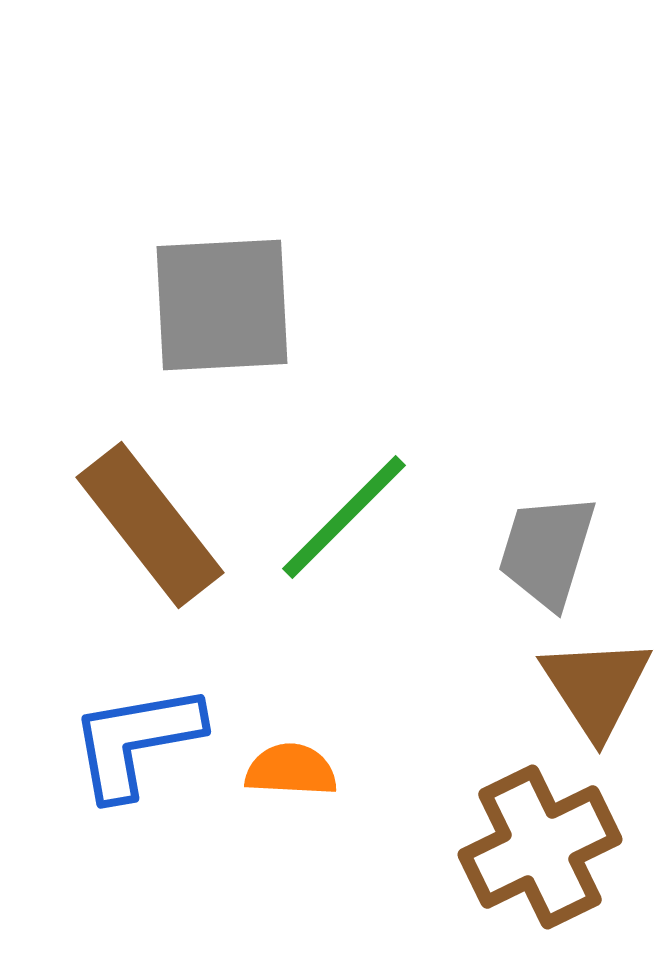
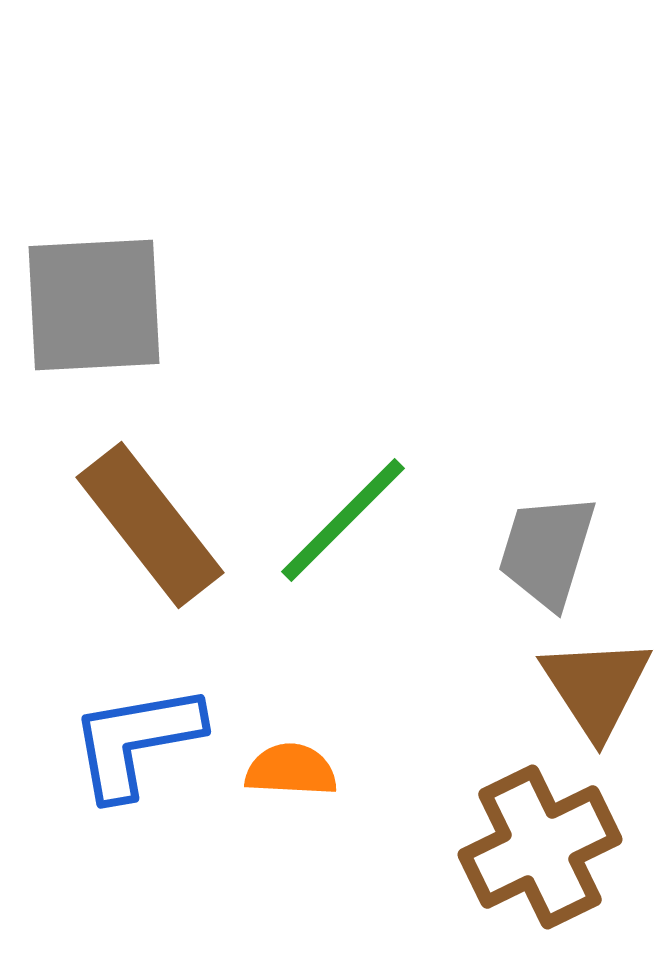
gray square: moved 128 px left
green line: moved 1 px left, 3 px down
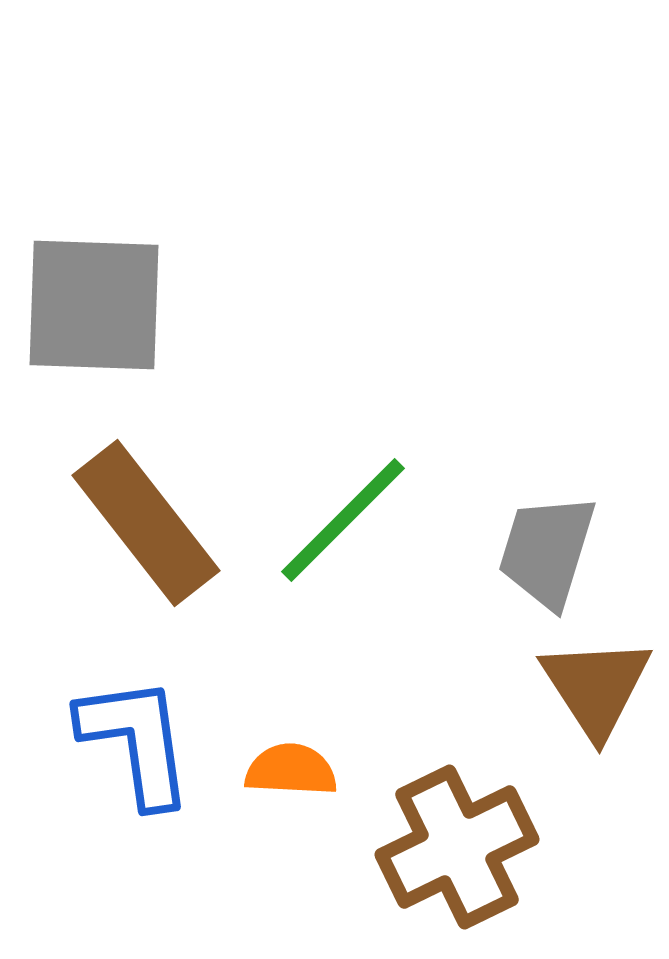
gray square: rotated 5 degrees clockwise
brown rectangle: moved 4 px left, 2 px up
blue L-shape: rotated 92 degrees clockwise
brown cross: moved 83 px left
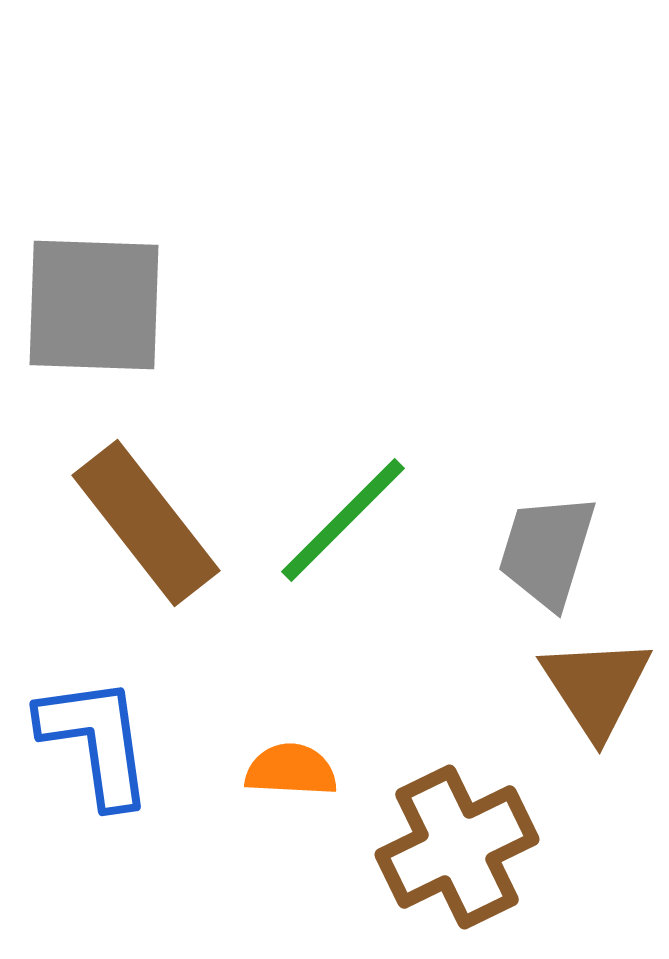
blue L-shape: moved 40 px left
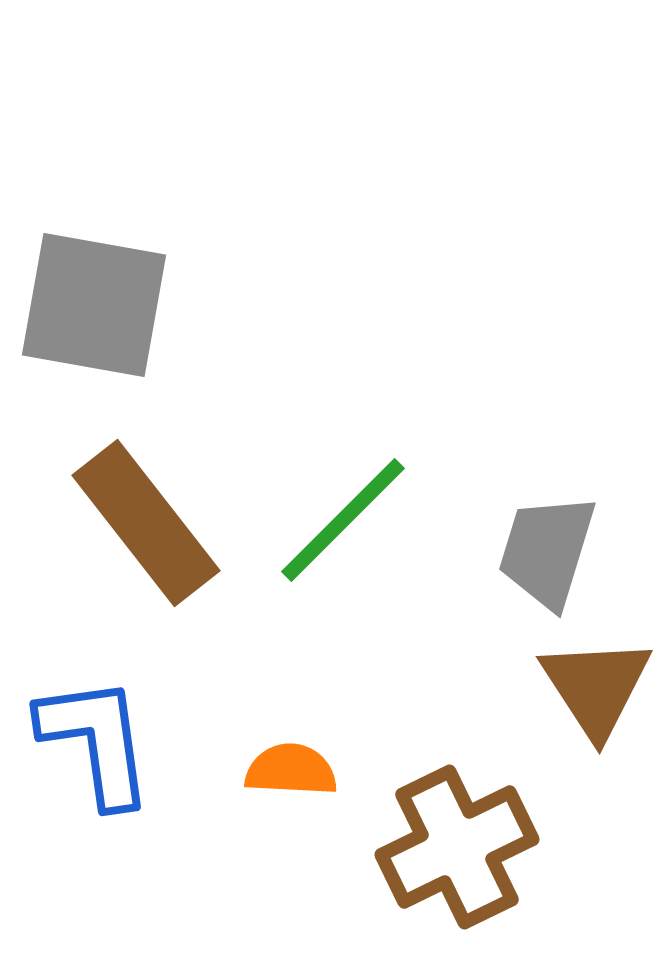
gray square: rotated 8 degrees clockwise
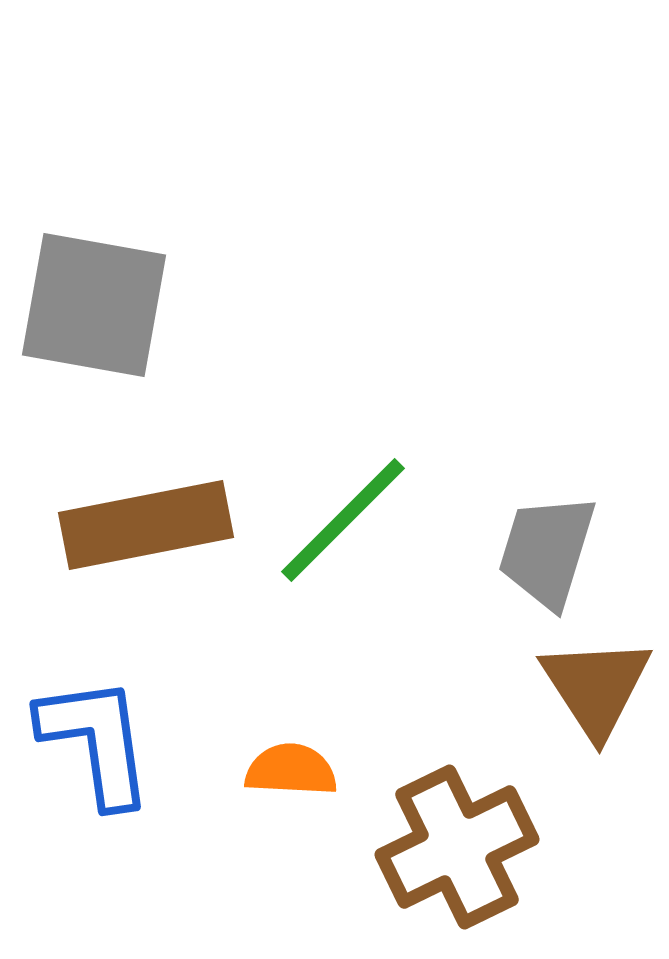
brown rectangle: moved 2 px down; rotated 63 degrees counterclockwise
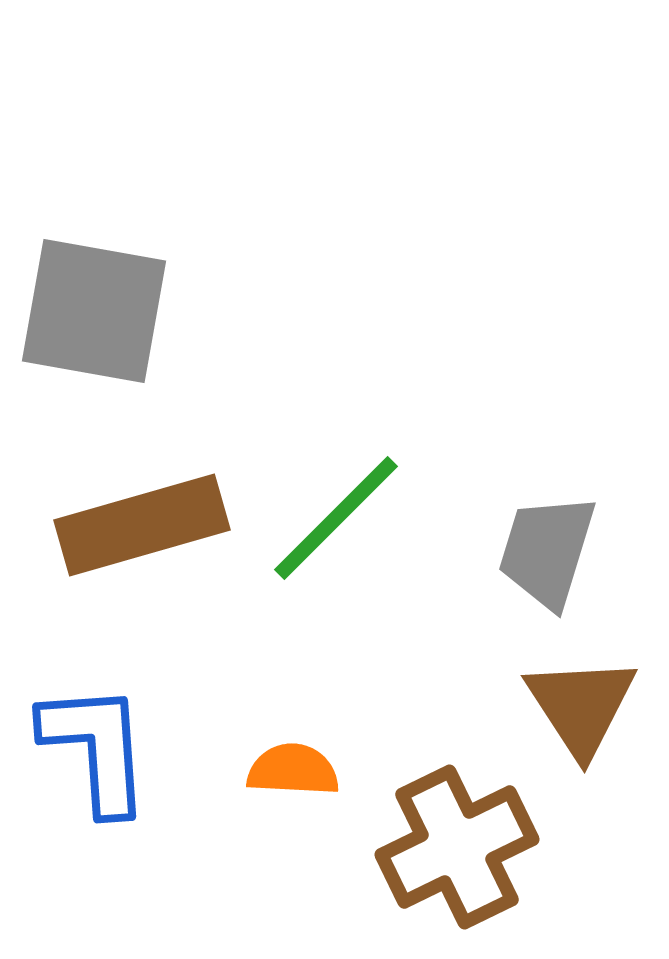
gray square: moved 6 px down
green line: moved 7 px left, 2 px up
brown rectangle: moved 4 px left; rotated 5 degrees counterclockwise
brown triangle: moved 15 px left, 19 px down
blue L-shape: moved 7 px down; rotated 4 degrees clockwise
orange semicircle: moved 2 px right
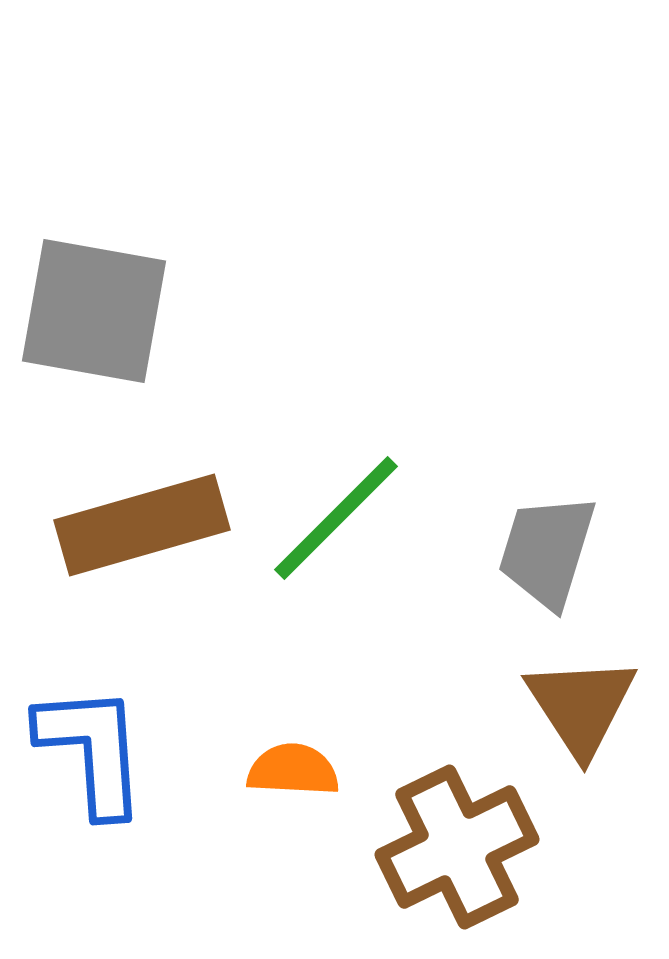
blue L-shape: moved 4 px left, 2 px down
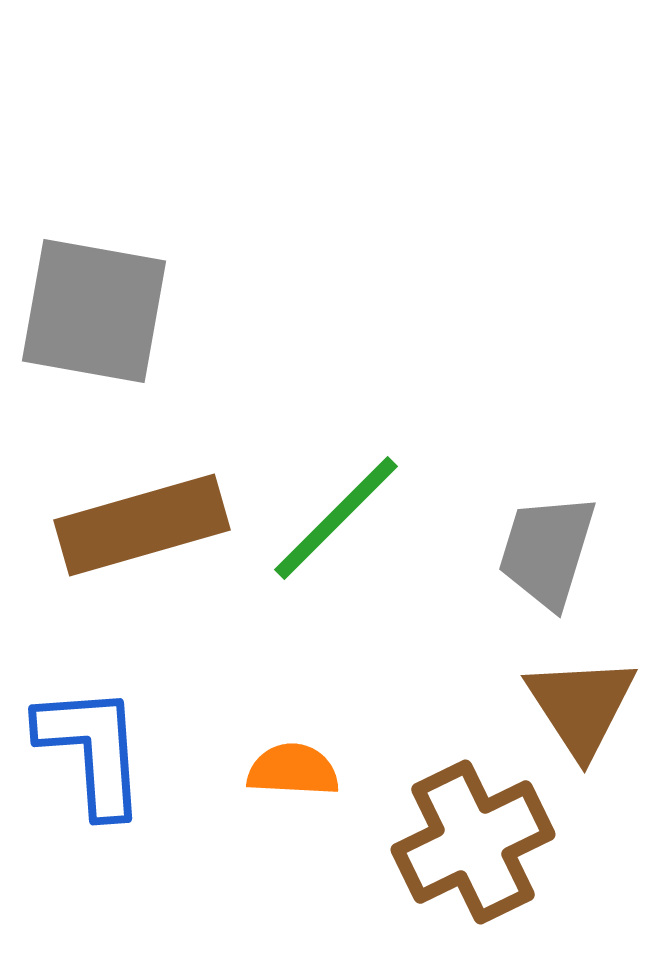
brown cross: moved 16 px right, 5 px up
